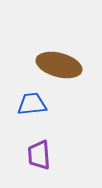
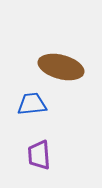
brown ellipse: moved 2 px right, 2 px down
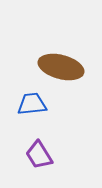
purple trapezoid: rotated 28 degrees counterclockwise
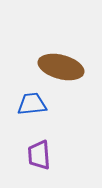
purple trapezoid: rotated 28 degrees clockwise
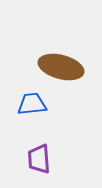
purple trapezoid: moved 4 px down
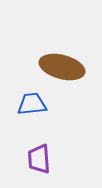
brown ellipse: moved 1 px right
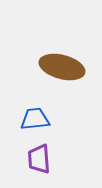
blue trapezoid: moved 3 px right, 15 px down
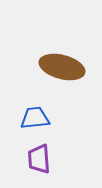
blue trapezoid: moved 1 px up
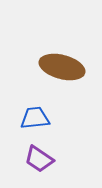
purple trapezoid: rotated 52 degrees counterclockwise
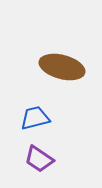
blue trapezoid: rotated 8 degrees counterclockwise
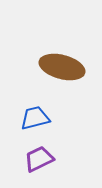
purple trapezoid: rotated 120 degrees clockwise
